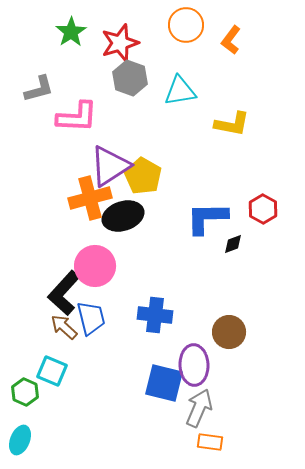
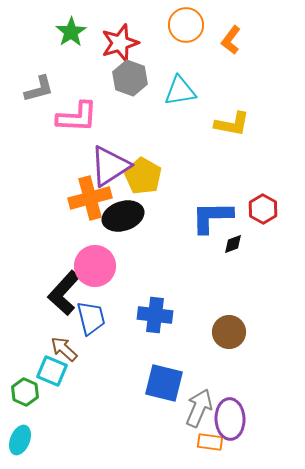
blue L-shape: moved 5 px right, 1 px up
brown arrow: moved 22 px down
purple ellipse: moved 36 px right, 54 px down
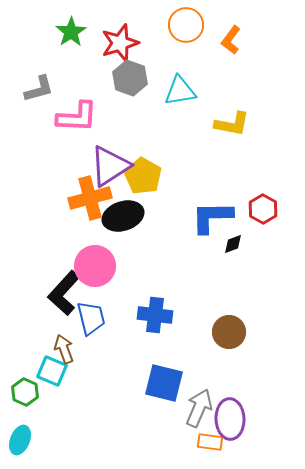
brown arrow: rotated 28 degrees clockwise
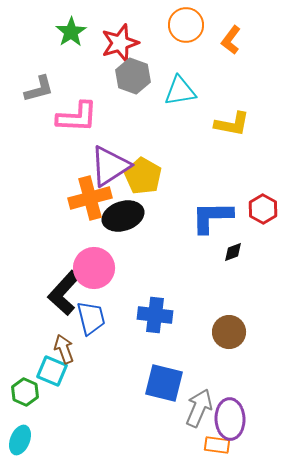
gray hexagon: moved 3 px right, 2 px up
black diamond: moved 8 px down
pink circle: moved 1 px left, 2 px down
orange rectangle: moved 7 px right, 3 px down
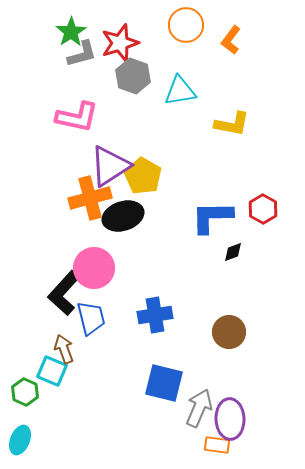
gray L-shape: moved 43 px right, 35 px up
pink L-shape: rotated 9 degrees clockwise
blue cross: rotated 16 degrees counterclockwise
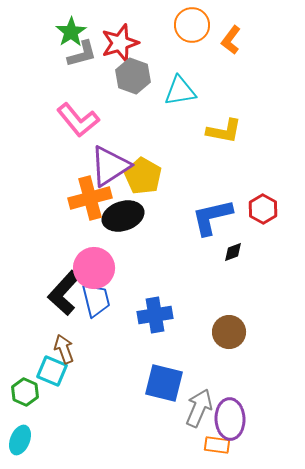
orange circle: moved 6 px right
pink L-shape: moved 1 px right, 3 px down; rotated 39 degrees clockwise
yellow L-shape: moved 8 px left, 7 px down
blue L-shape: rotated 12 degrees counterclockwise
blue trapezoid: moved 5 px right, 18 px up
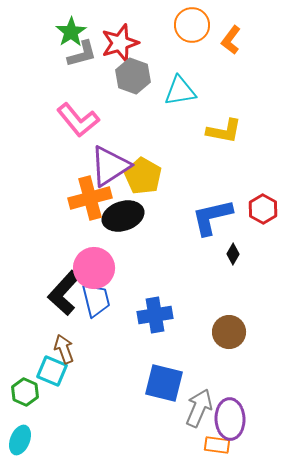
black diamond: moved 2 px down; rotated 40 degrees counterclockwise
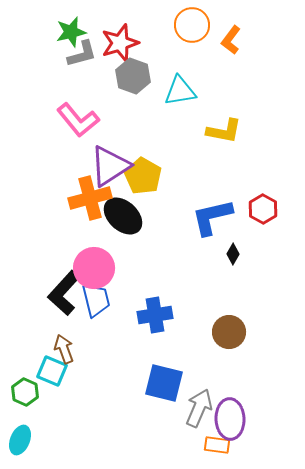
green star: rotated 20 degrees clockwise
black ellipse: rotated 60 degrees clockwise
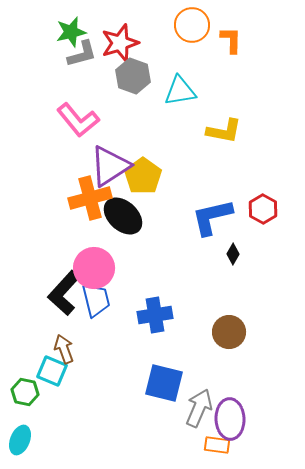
orange L-shape: rotated 144 degrees clockwise
yellow pentagon: rotated 6 degrees clockwise
green hexagon: rotated 12 degrees counterclockwise
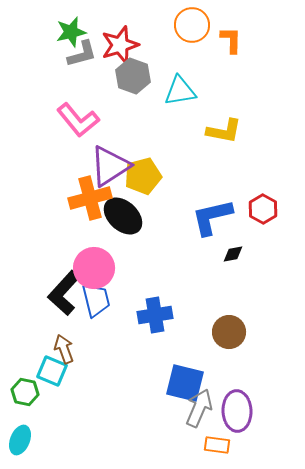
red star: moved 2 px down
yellow pentagon: rotated 21 degrees clockwise
black diamond: rotated 50 degrees clockwise
blue square: moved 21 px right
purple ellipse: moved 7 px right, 8 px up
